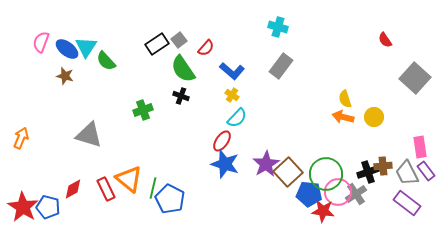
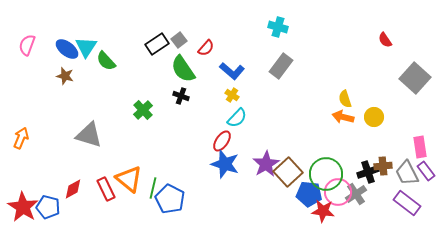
pink semicircle at (41, 42): moved 14 px left, 3 px down
green cross at (143, 110): rotated 24 degrees counterclockwise
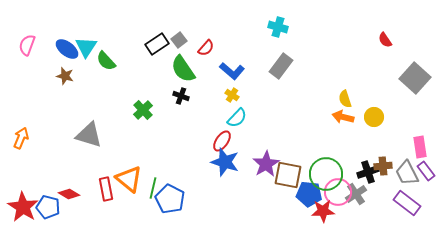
blue star at (225, 164): moved 2 px up
brown square at (288, 172): moved 3 px down; rotated 36 degrees counterclockwise
red diamond at (73, 189): moved 4 px left, 5 px down; rotated 60 degrees clockwise
red rectangle at (106, 189): rotated 15 degrees clockwise
red star at (323, 211): rotated 10 degrees counterclockwise
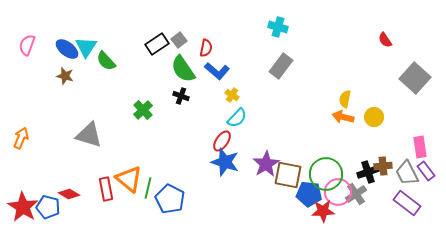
red semicircle at (206, 48): rotated 30 degrees counterclockwise
blue L-shape at (232, 71): moved 15 px left
yellow semicircle at (345, 99): rotated 30 degrees clockwise
green line at (153, 188): moved 5 px left
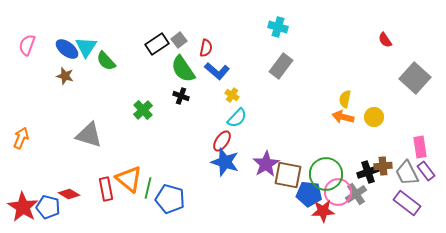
blue pentagon at (170, 199): rotated 12 degrees counterclockwise
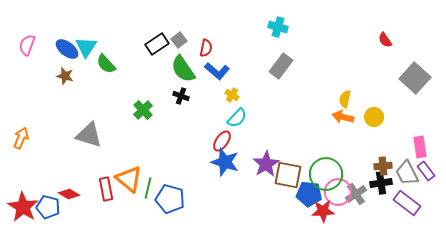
green semicircle at (106, 61): moved 3 px down
black cross at (368, 172): moved 13 px right, 11 px down; rotated 10 degrees clockwise
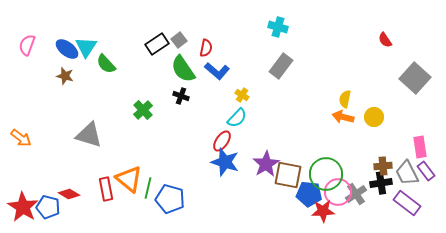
yellow cross at (232, 95): moved 10 px right
orange arrow at (21, 138): rotated 105 degrees clockwise
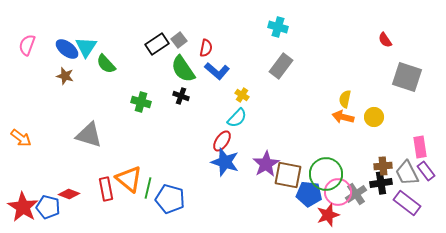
gray square at (415, 78): moved 8 px left, 1 px up; rotated 24 degrees counterclockwise
green cross at (143, 110): moved 2 px left, 8 px up; rotated 30 degrees counterclockwise
red diamond at (69, 194): rotated 10 degrees counterclockwise
red star at (323, 211): moved 5 px right, 4 px down; rotated 15 degrees counterclockwise
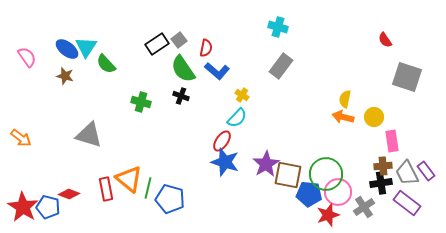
pink semicircle at (27, 45): moved 12 px down; rotated 125 degrees clockwise
pink rectangle at (420, 147): moved 28 px left, 6 px up
gray cross at (356, 194): moved 8 px right, 13 px down
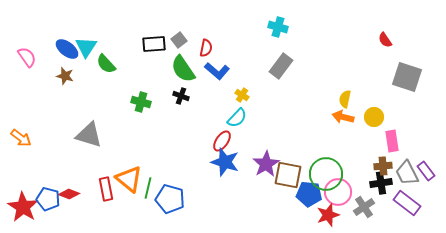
black rectangle at (157, 44): moved 3 px left; rotated 30 degrees clockwise
blue pentagon at (48, 207): moved 8 px up
